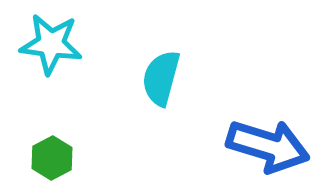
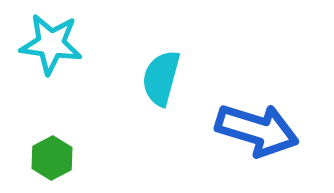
blue arrow: moved 11 px left, 16 px up
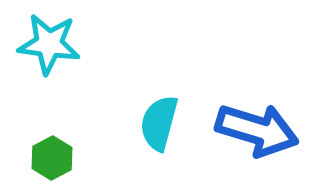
cyan star: moved 2 px left
cyan semicircle: moved 2 px left, 45 px down
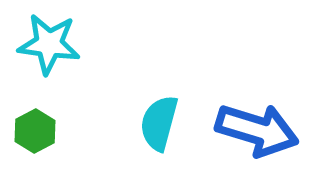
green hexagon: moved 17 px left, 27 px up
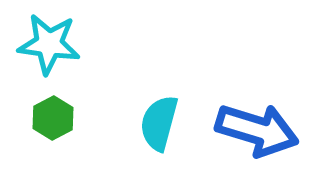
green hexagon: moved 18 px right, 13 px up
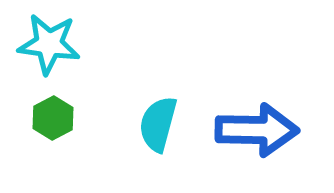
cyan semicircle: moved 1 px left, 1 px down
blue arrow: rotated 16 degrees counterclockwise
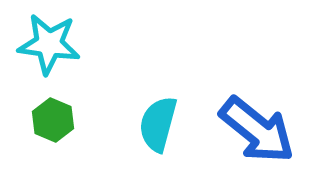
green hexagon: moved 2 px down; rotated 9 degrees counterclockwise
blue arrow: rotated 38 degrees clockwise
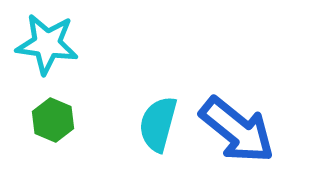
cyan star: moved 2 px left
blue arrow: moved 20 px left
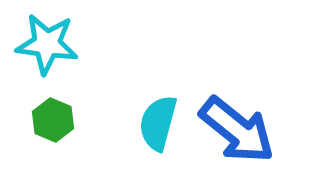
cyan semicircle: moved 1 px up
